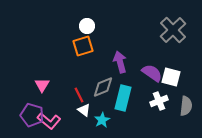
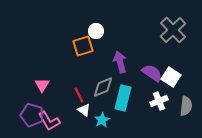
white circle: moved 9 px right, 5 px down
white square: rotated 18 degrees clockwise
pink L-shape: rotated 20 degrees clockwise
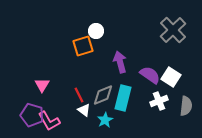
purple semicircle: moved 2 px left, 2 px down
gray diamond: moved 8 px down
cyan star: moved 3 px right
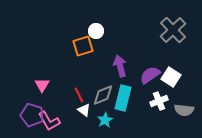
purple arrow: moved 4 px down
purple semicircle: rotated 70 degrees counterclockwise
gray semicircle: moved 2 px left, 4 px down; rotated 90 degrees clockwise
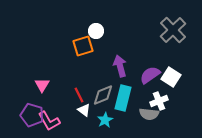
gray semicircle: moved 35 px left, 4 px down
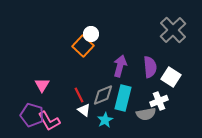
white circle: moved 5 px left, 3 px down
orange square: rotated 30 degrees counterclockwise
purple arrow: rotated 30 degrees clockwise
purple semicircle: moved 8 px up; rotated 120 degrees clockwise
gray semicircle: moved 3 px left; rotated 18 degrees counterclockwise
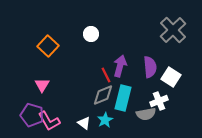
orange square: moved 35 px left
red line: moved 27 px right, 20 px up
white triangle: moved 13 px down
